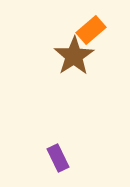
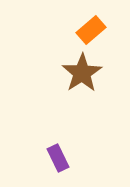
brown star: moved 8 px right, 17 px down
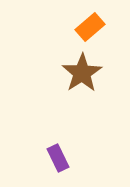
orange rectangle: moved 1 px left, 3 px up
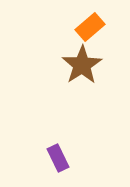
brown star: moved 8 px up
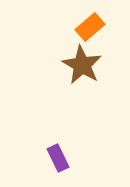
brown star: rotated 9 degrees counterclockwise
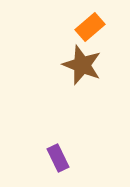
brown star: rotated 9 degrees counterclockwise
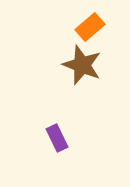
purple rectangle: moved 1 px left, 20 px up
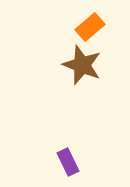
purple rectangle: moved 11 px right, 24 px down
